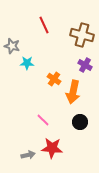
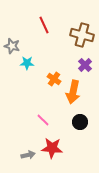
purple cross: rotated 16 degrees clockwise
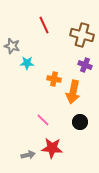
purple cross: rotated 24 degrees counterclockwise
orange cross: rotated 24 degrees counterclockwise
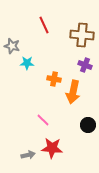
brown cross: rotated 10 degrees counterclockwise
black circle: moved 8 px right, 3 px down
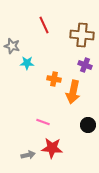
pink line: moved 2 px down; rotated 24 degrees counterclockwise
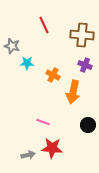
orange cross: moved 1 px left, 4 px up; rotated 16 degrees clockwise
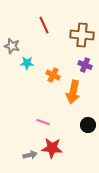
gray arrow: moved 2 px right
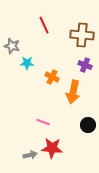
orange cross: moved 1 px left, 2 px down
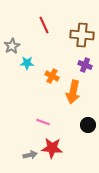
gray star: rotated 28 degrees clockwise
orange cross: moved 1 px up
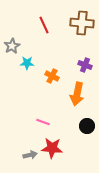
brown cross: moved 12 px up
orange arrow: moved 4 px right, 2 px down
black circle: moved 1 px left, 1 px down
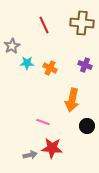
orange cross: moved 2 px left, 8 px up
orange arrow: moved 5 px left, 6 px down
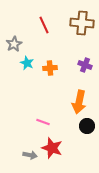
gray star: moved 2 px right, 2 px up
cyan star: rotated 24 degrees clockwise
orange cross: rotated 32 degrees counterclockwise
orange arrow: moved 7 px right, 2 px down
red star: rotated 15 degrees clockwise
gray arrow: rotated 24 degrees clockwise
